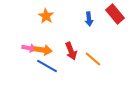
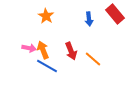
orange arrow: rotated 120 degrees counterclockwise
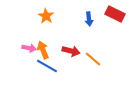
red rectangle: rotated 24 degrees counterclockwise
red arrow: rotated 54 degrees counterclockwise
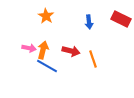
red rectangle: moved 6 px right, 5 px down
blue arrow: moved 3 px down
orange arrow: rotated 36 degrees clockwise
orange line: rotated 30 degrees clockwise
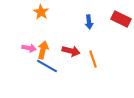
orange star: moved 5 px left, 4 px up
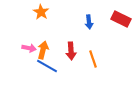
red arrow: rotated 72 degrees clockwise
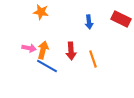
orange star: rotated 21 degrees counterclockwise
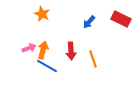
orange star: moved 1 px right, 2 px down; rotated 14 degrees clockwise
blue arrow: rotated 48 degrees clockwise
pink arrow: rotated 32 degrees counterclockwise
